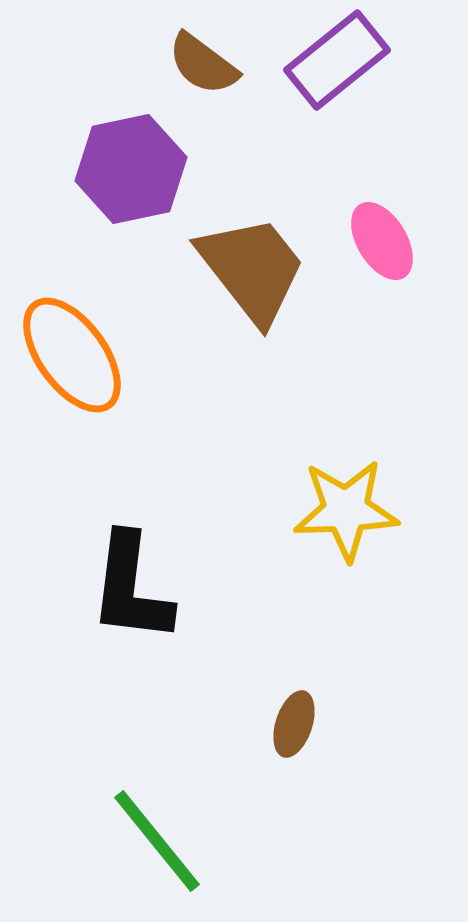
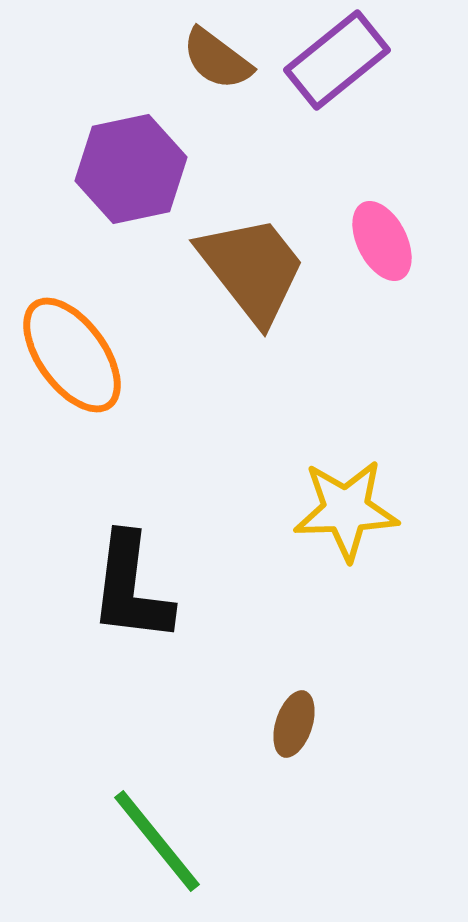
brown semicircle: moved 14 px right, 5 px up
pink ellipse: rotated 4 degrees clockwise
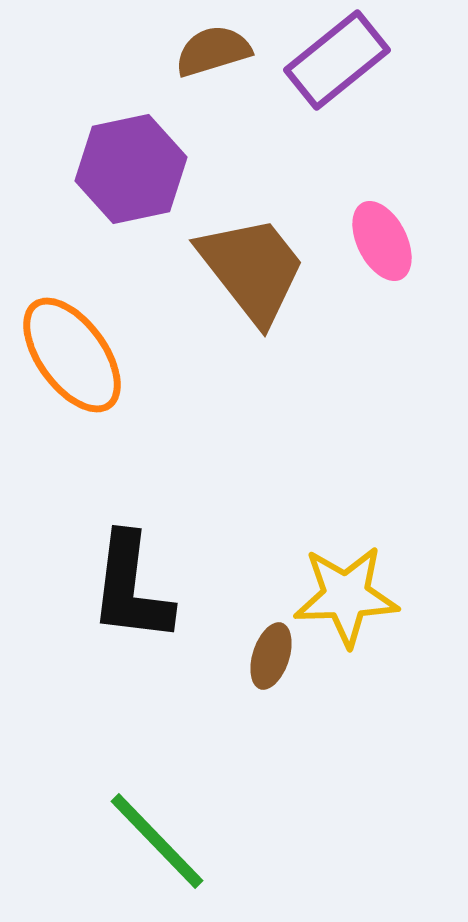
brown semicircle: moved 4 px left, 8 px up; rotated 126 degrees clockwise
yellow star: moved 86 px down
brown ellipse: moved 23 px left, 68 px up
green line: rotated 5 degrees counterclockwise
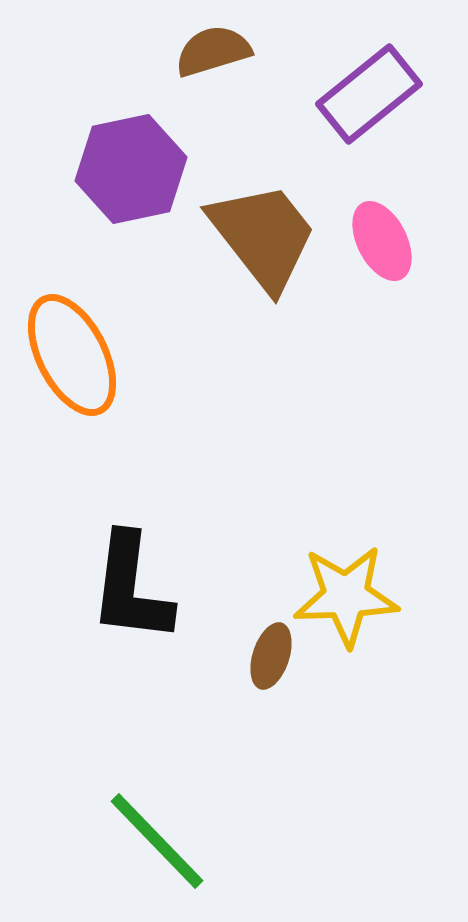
purple rectangle: moved 32 px right, 34 px down
brown trapezoid: moved 11 px right, 33 px up
orange ellipse: rotated 9 degrees clockwise
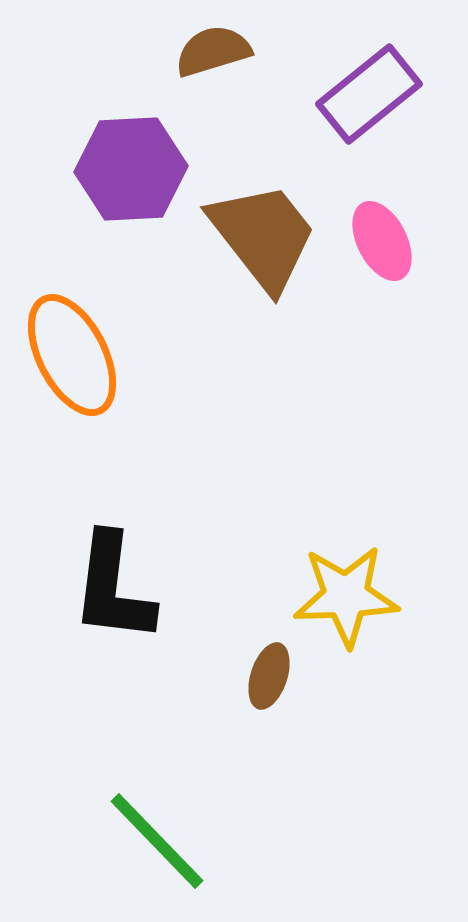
purple hexagon: rotated 9 degrees clockwise
black L-shape: moved 18 px left
brown ellipse: moved 2 px left, 20 px down
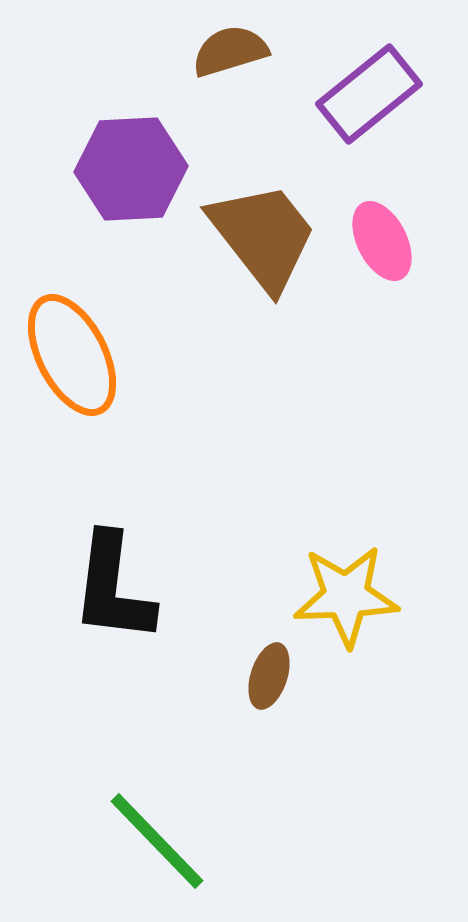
brown semicircle: moved 17 px right
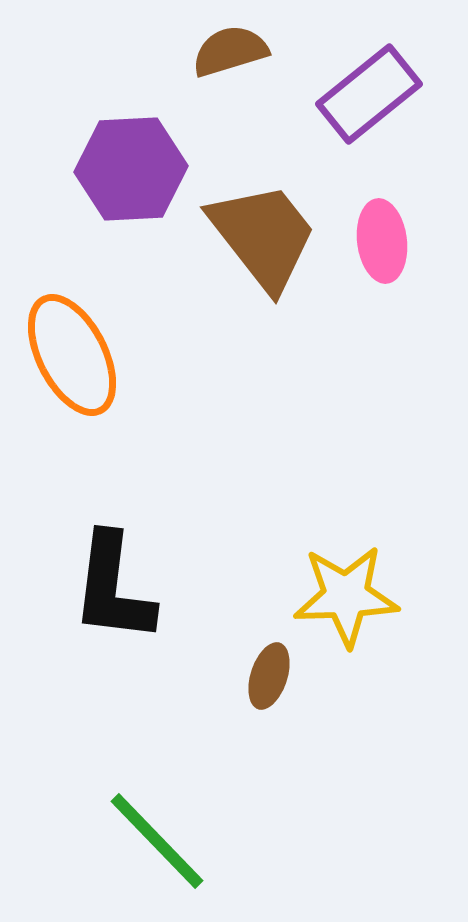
pink ellipse: rotated 20 degrees clockwise
